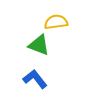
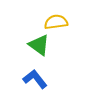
green triangle: rotated 15 degrees clockwise
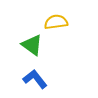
green triangle: moved 7 px left
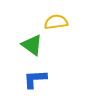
blue L-shape: rotated 55 degrees counterclockwise
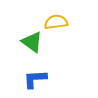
green triangle: moved 3 px up
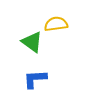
yellow semicircle: moved 2 px down
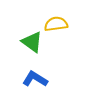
blue L-shape: rotated 35 degrees clockwise
